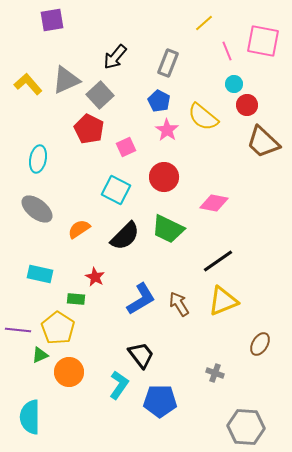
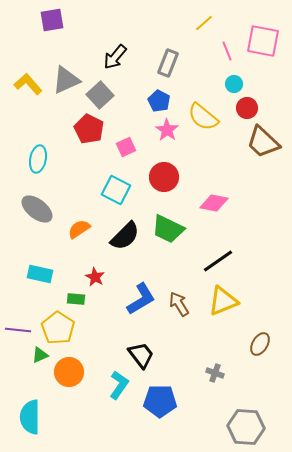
red circle at (247, 105): moved 3 px down
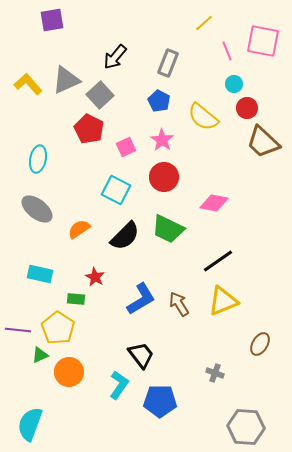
pink star at (167, 130): moved 5 px left, 10 px down
cyan semicircle at (30, 417): moved 7 px down; rotated 20 degrees clockwise
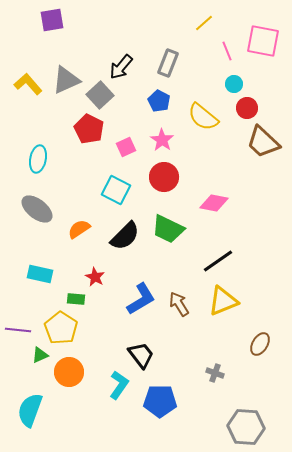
black arrow at (115, 57): moved 6 px right, 10 px down
yellow pentagon at (58, 328): moved 3 px right
cyan semicircle at (30, 424): moved 14 px up
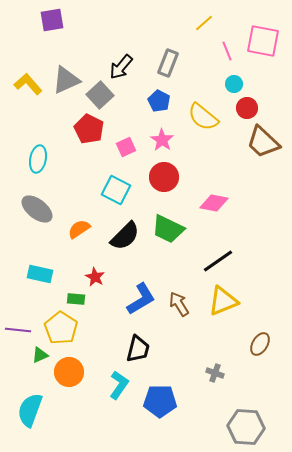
black trapezoid at (141, 355): moved 3 px left, 6 px up; rotated 52 degrees clockwise
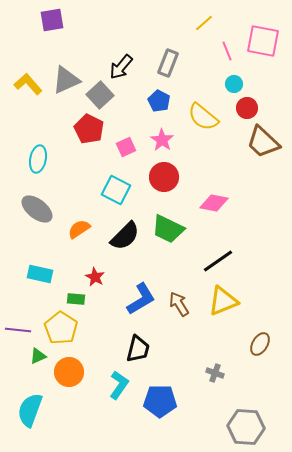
green triangle at (40, 355): moved 2 px left, 1 px down
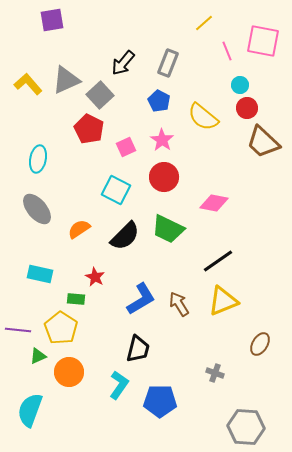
black arrow at (121, 67): moved 2 px right, 4 px up
cyan circle at (234, 84): moved 6 px right, 1 px down
gray ellipse at (37, 209): rotated 12 degrees clockwise
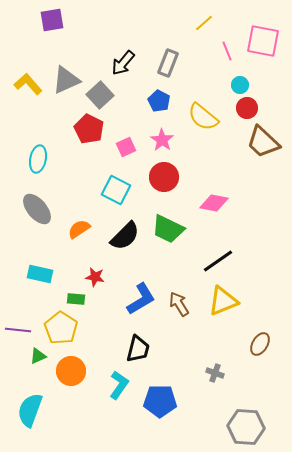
red star at (95, 277): rotated 18 degrees counterclockwise
orange circle at (69, 372): moved 2 px right, 1 px up
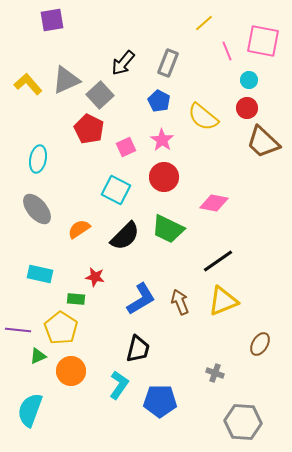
cyan circle at (240, 85): moved 9 px right, 5 px up
brown arrow at (179, 304): moved 1 px right, 2 px up; rotated 10 degrees clockwise
gray hexagon at (246, 427): moved 3 px left, 5 px up
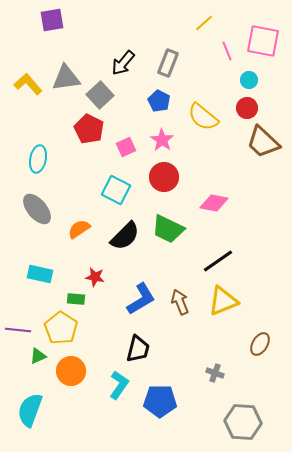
gray triangle at (66, 80): moved 2 px up; rotated 16 degrees clockwise
